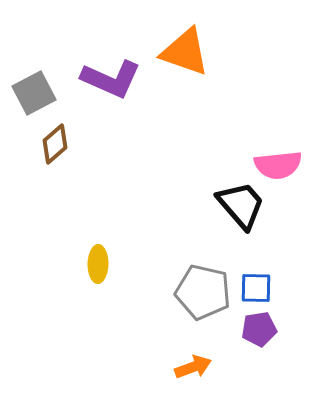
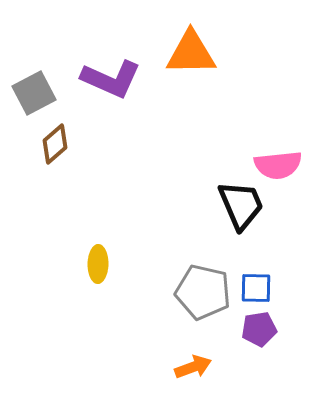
orange triangle: moved 6 px right, 1 px down; rotated 20 degrees counterclockwise
black trapezoid: rotated 18 degrees clockwise
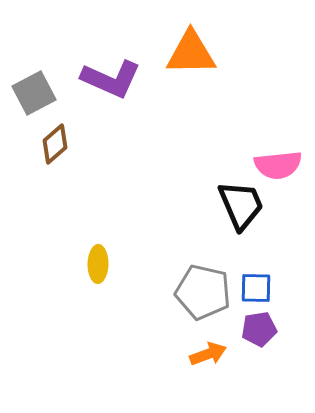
orange arrow: moved 15 px right, 13 px up
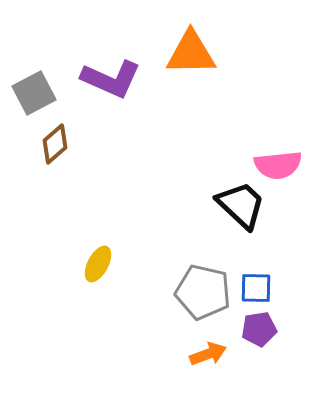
black trapezoid: rotated 24 degrees counterclockwise
yellow ellipse: rotated 27 degrees clockwise
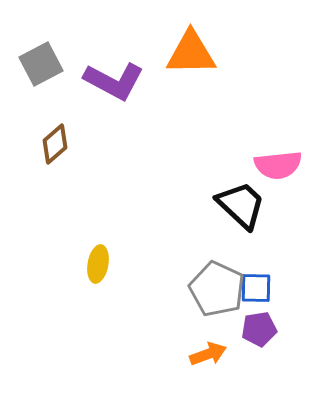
purple L-shape: moved 3 px right, 2 px down; rotated 4 degrees clockwise
gray square: moved 7 px right, 29 px up
yellow ellipse: rotated 18 degrees counterclockwise
gray pentagon: moved 14 px right, 3 px up; rotated 12 degrees clockwise
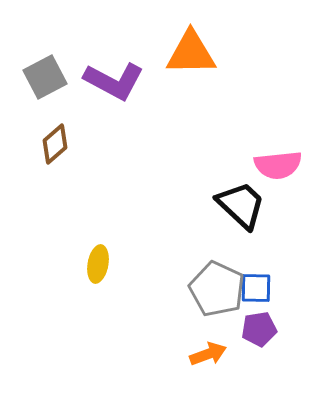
gray square: moved 4 px right, 13 px down
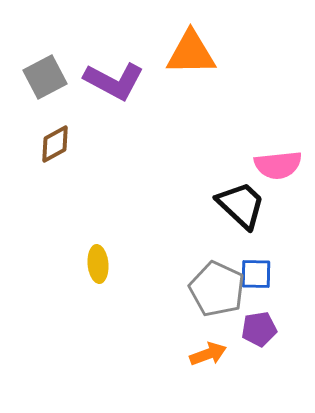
brown diamond: rotated 12 degrees clockwise
yellow ellipse: rotated 15 degrees counterclockwise
blue square: moved 14 px up
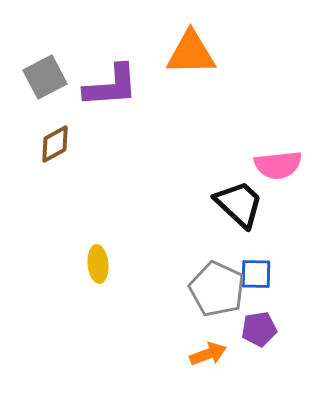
purple L-shape: moved 3 px left, 5 px down; rotated 32 degrees counterclockwise
black trapezoid: moved 2 px left, 1 px up
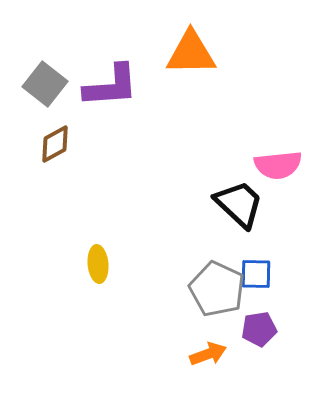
gray square: moved 7 px down; rotated 24 degrees counterclockwise
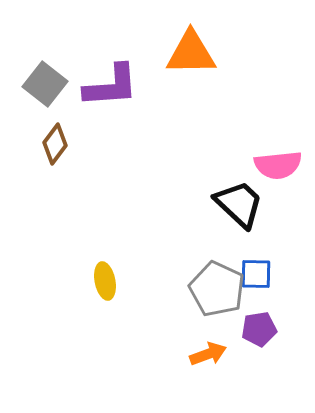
brown diamond: rotated 24 degrees counterclockwise
yellow ellipse: moved 7 px right, 17 px down; rotated 6 degrees counterclockwise
